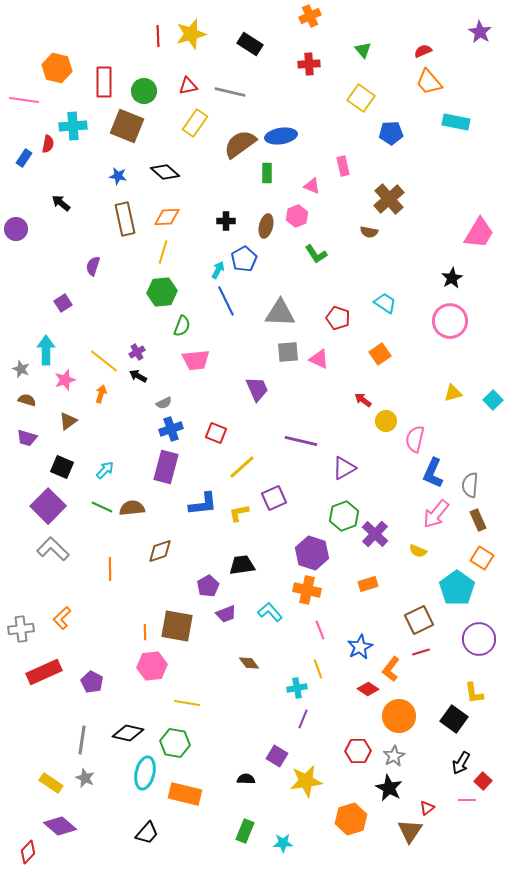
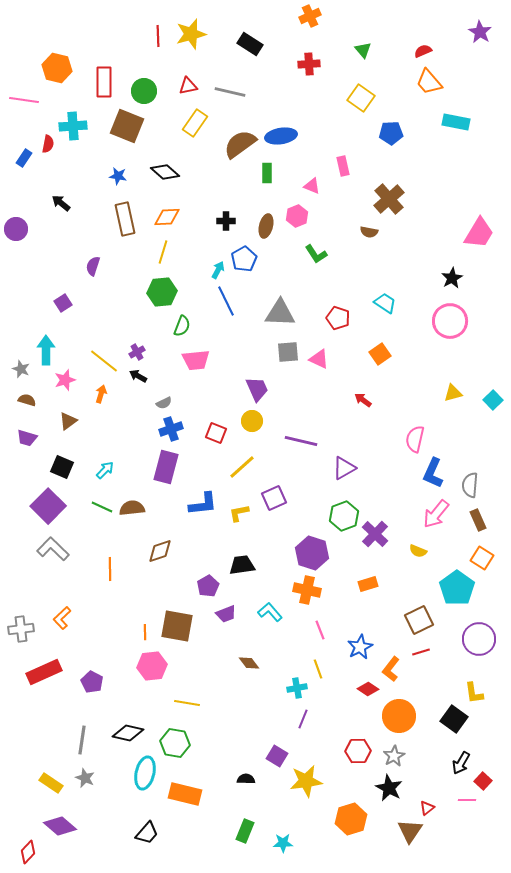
yellow circle at (386, 421): moved 134 px left
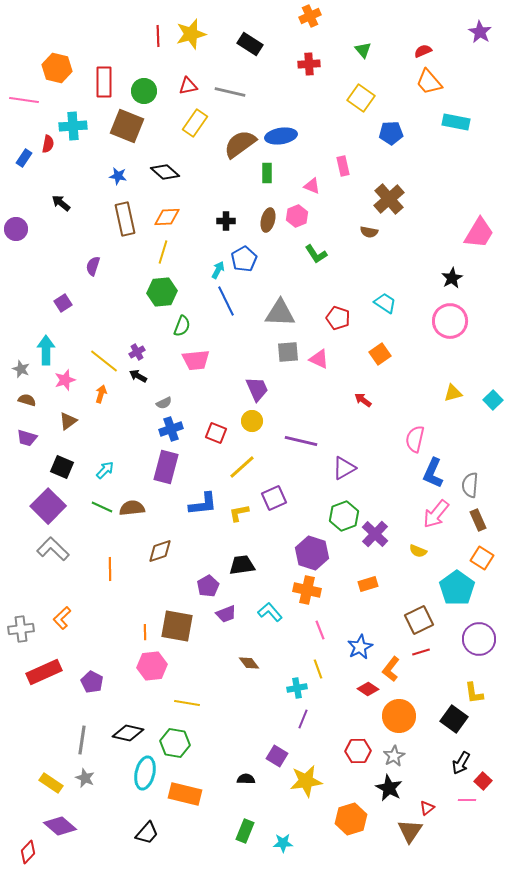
brown ellipse at (266, 226): moved 2 px right, 6 px up
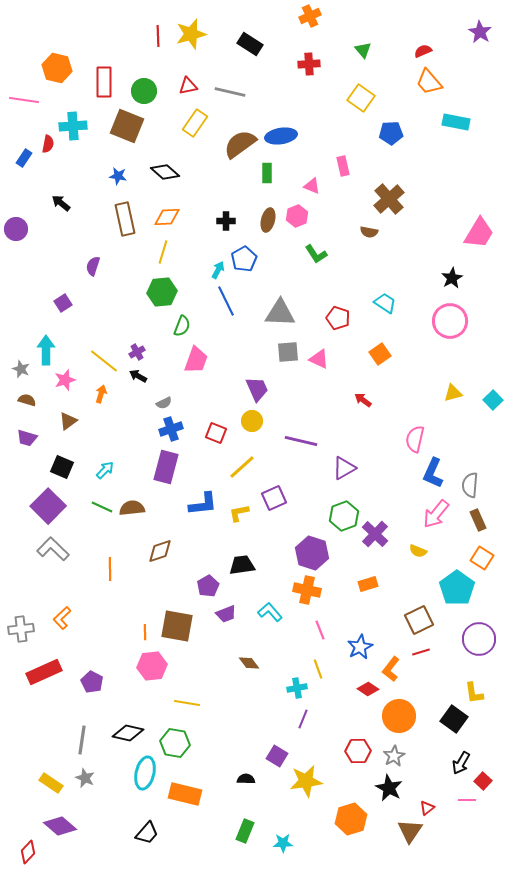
pink trapezoid at (196, 360): rotated 64 degrees counterclockwise
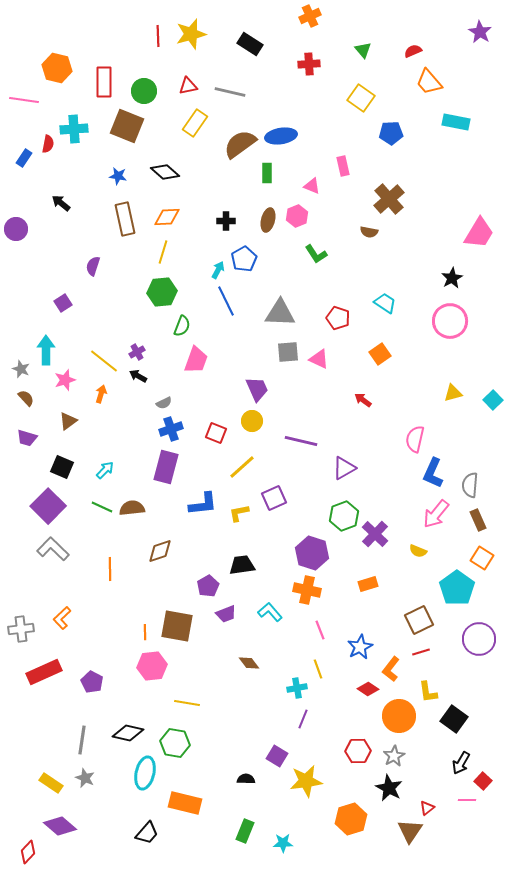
red semicircle at (423, 51): moved 10 px left
cyan cross at (73, 126): moved 1 px right, 3 px down
brown semicircle at (27, 400): moved 1 px left, 2 px up; rotated 30 degrees clockwise
yellow L-shape at (474, 693): moved 46 px left, 1 px up
orange rectangle at (185, 794): moved 9 px down
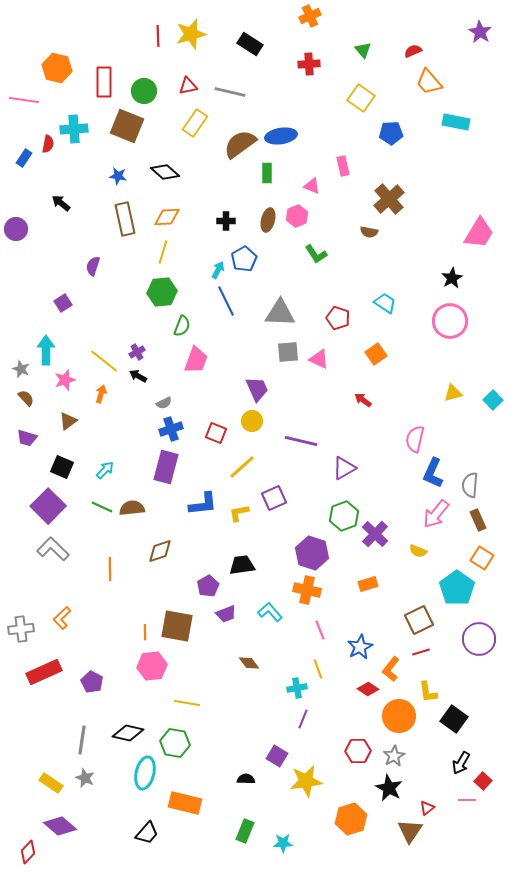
orange square at (380, 354): moved 4 px left
